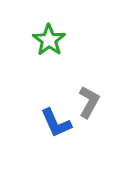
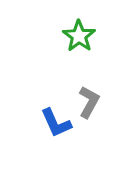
green star: moved 30 px right, 4 px up
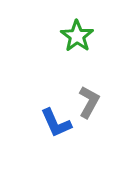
green star: moved 2 px left
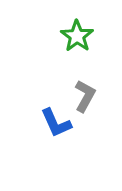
gray L-shape: moved 4 px left, 6 px up
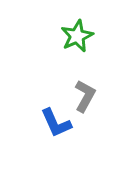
green star: rotated 12 degrees clockwise
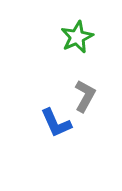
green star: moved 1 px down
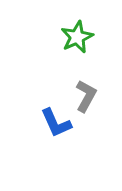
gray L-shape: moved 1 px right
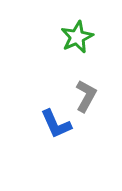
blue L-shape: moved 1 px down
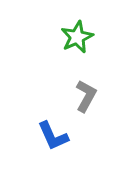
blue L-shape: moved 3 px left, 12 px down
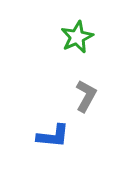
blue L-shape: rotated 60 degrees counterclockwise
